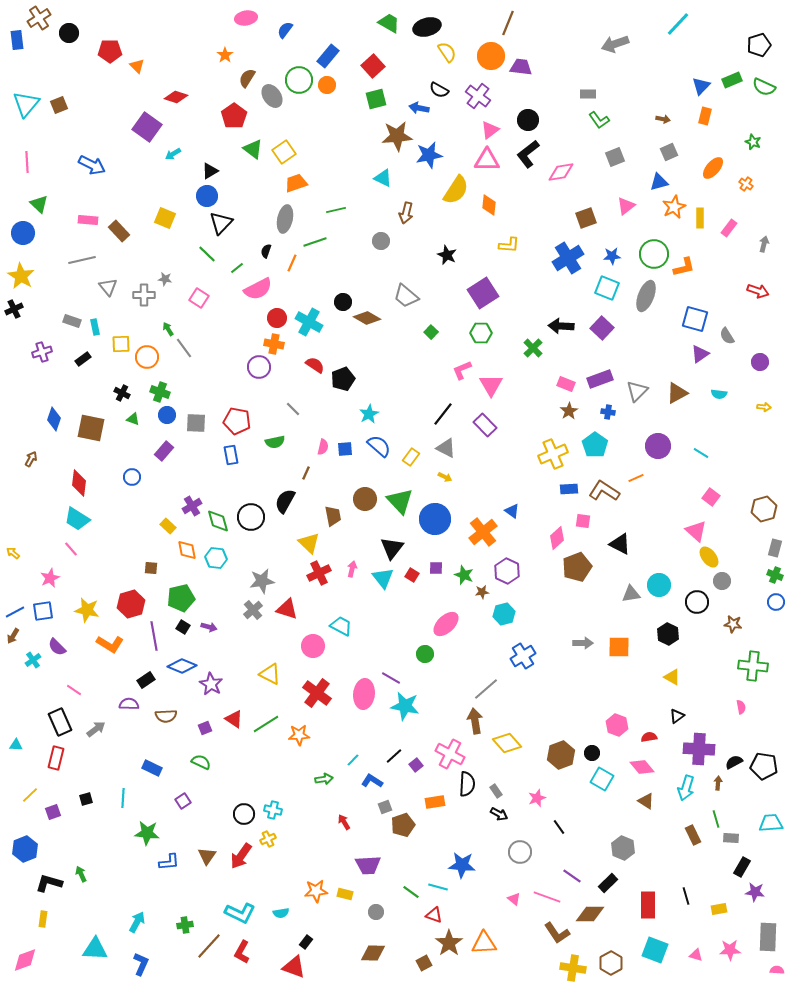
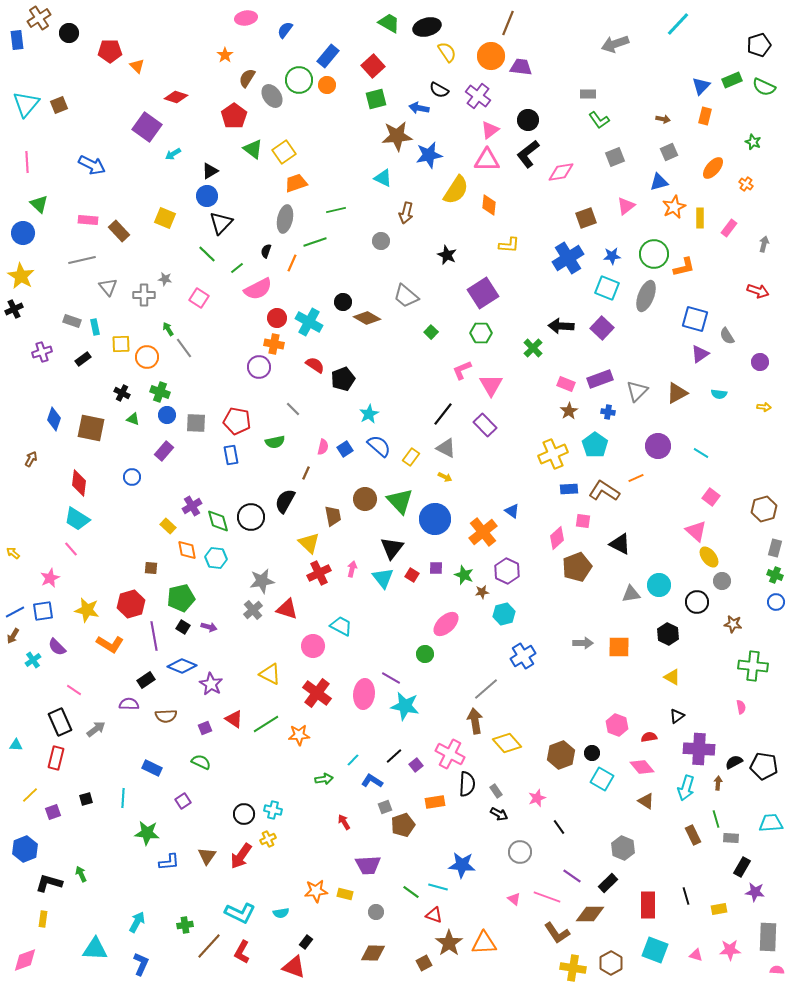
blue square at (345, 449): rotated 28 degrees counterclockwise
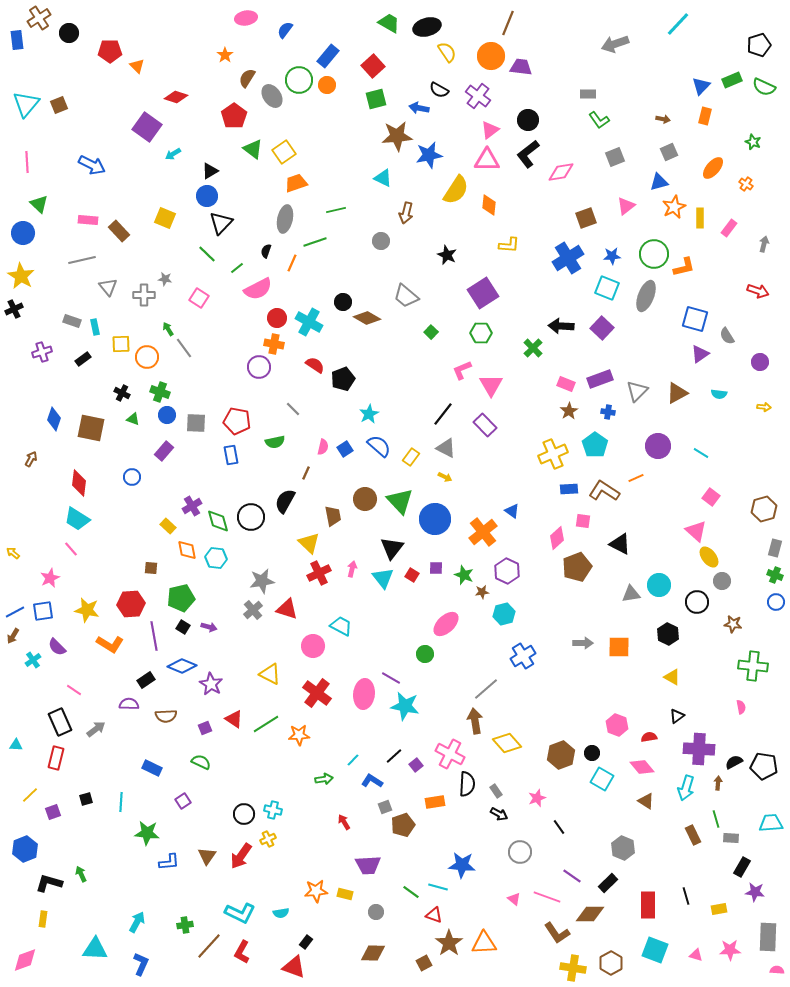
red hexagon at (131, 604): rotated 12 degrees clockwise
cyan line at (123, 798): moved 2 px left, 4 px down
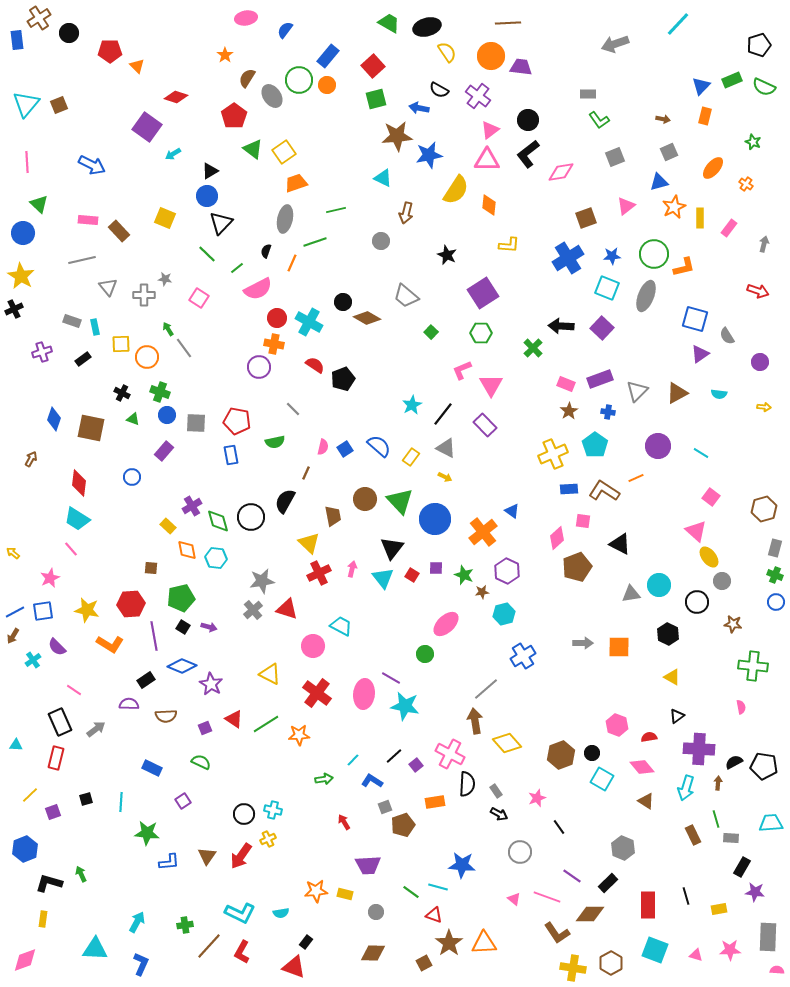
brown line at (508, 23): rotated 65 degrees clockwise
cyan star at (369, 414): moved 43 px right, 9 px up
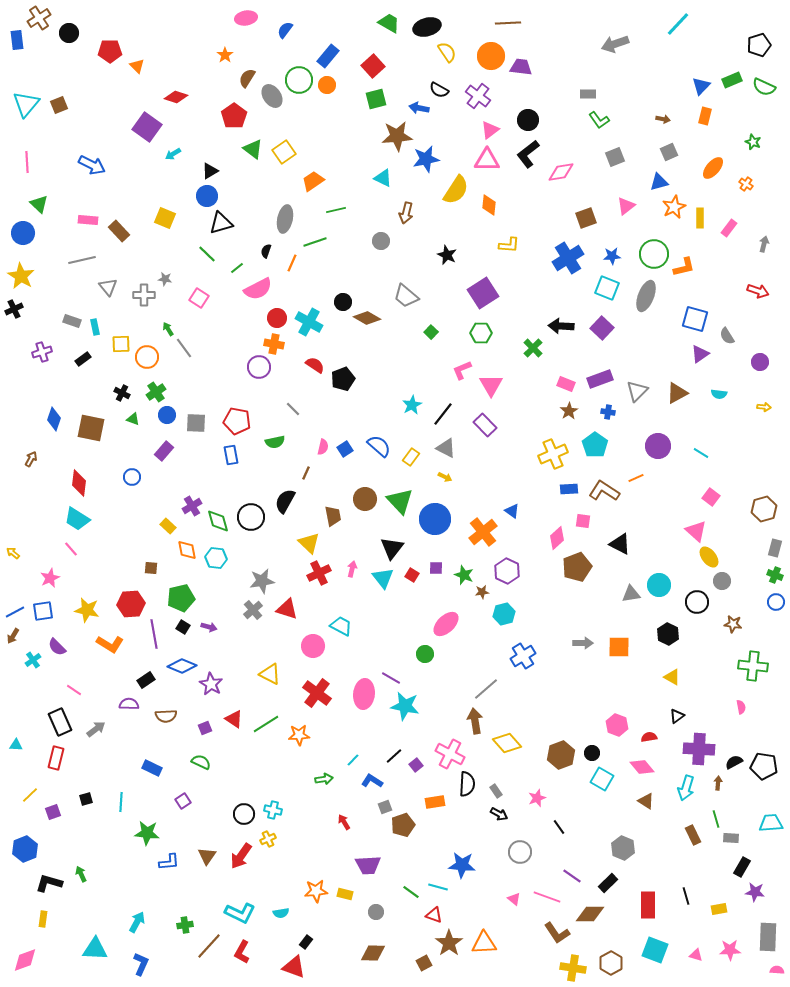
blue star at (429, 155): moved 3 px left, 4 px down
orange trapezoid at (296, 183): moved 17 px right, 2 px up; rotated 15 degrees counterclockwise
black triangle at (221, 223): rotated 30 degrees clockwise
green cross at (160, 392): moved 4 px left; rotated 36 degrees clockwise
purple line at (154, 636): moved 2 px up
